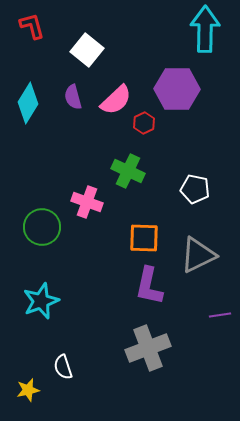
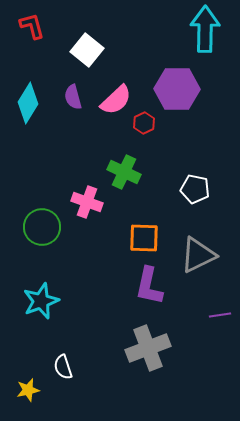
green cross: moved 4 px left, 1 px down
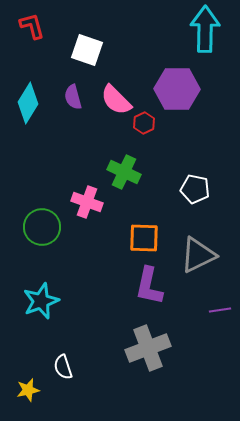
white square: rotated 20 degrees counterclockwise
pink semicircle: rotated 88 degrees clockwise
purple line: moved 5 px up
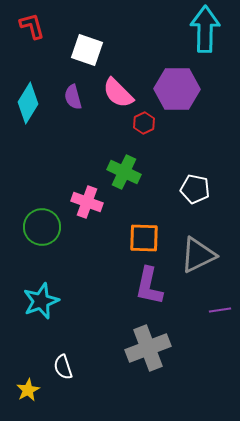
pink semicircle: moved 2 px right, 7 px up
yellow star: rotated 15 degrees counterclockwise
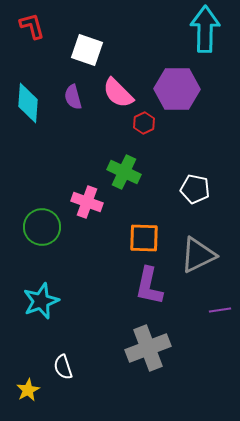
cyan diamond: rotated 27 degrees counterclockwise
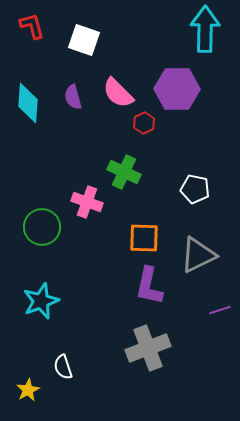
white square: moved 3 px left, 10 px up
purple line: rotated 10 degrees counterclockwise
